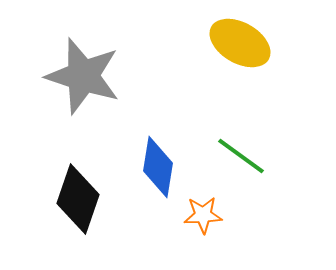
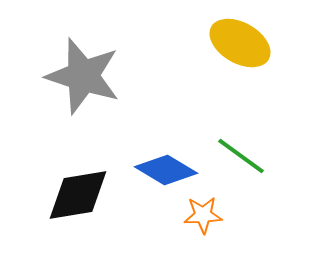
blue diamond: moved 8 px right, 3 px down; rotated 68 degrees counterclockwise
black diamond: moved 4 px up; rotated 62 degrees clockwise
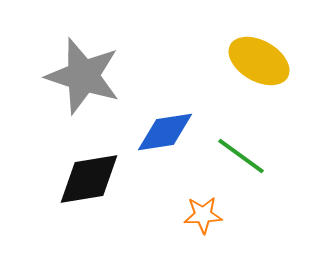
yellow ellipse: moved 19 px right, 18 px down
blue diamond: moved 1 px left, 38 px up; rotated 40 degrees counterclockwise
black diamond: moved 11 px right, 16 px up
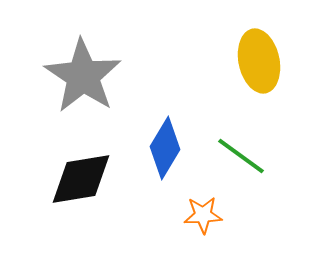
yellow ellipse: rotated 48 degrees clockwise
gray star: rotated 16 degrees clockwise
blue diamond: moved 16 px down; rotated 50 degrees counterclockwise
black diamond: moved 8 px left
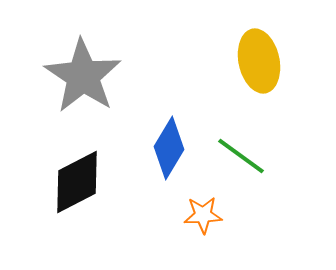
blue diamond: moved 4 px right
black diamond: moved 4 px left, 3 px down; rotated 18 degrees counterclockwise
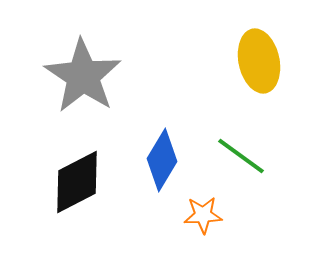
blue diamond: moved 7 px left, 12 px down
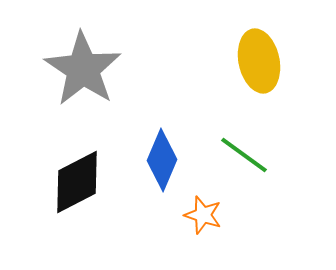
gray star: moved 7 px up
green line: moved 3 px right, 1 px up
blue diamond: rotated 8 degrees counterclockwise
orange star: rotated 21 degrees clockwise
